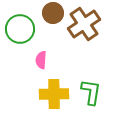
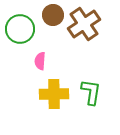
brown circle: moved 2 px down
pink semicircle: moved 1 px left, 1 px down
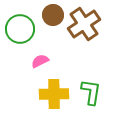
pink semicircle: rotated 60 degrees clockwise
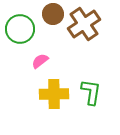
brown circle: moved 1 px up
pink semicircle: rotated 12 degrees counterclockwise
